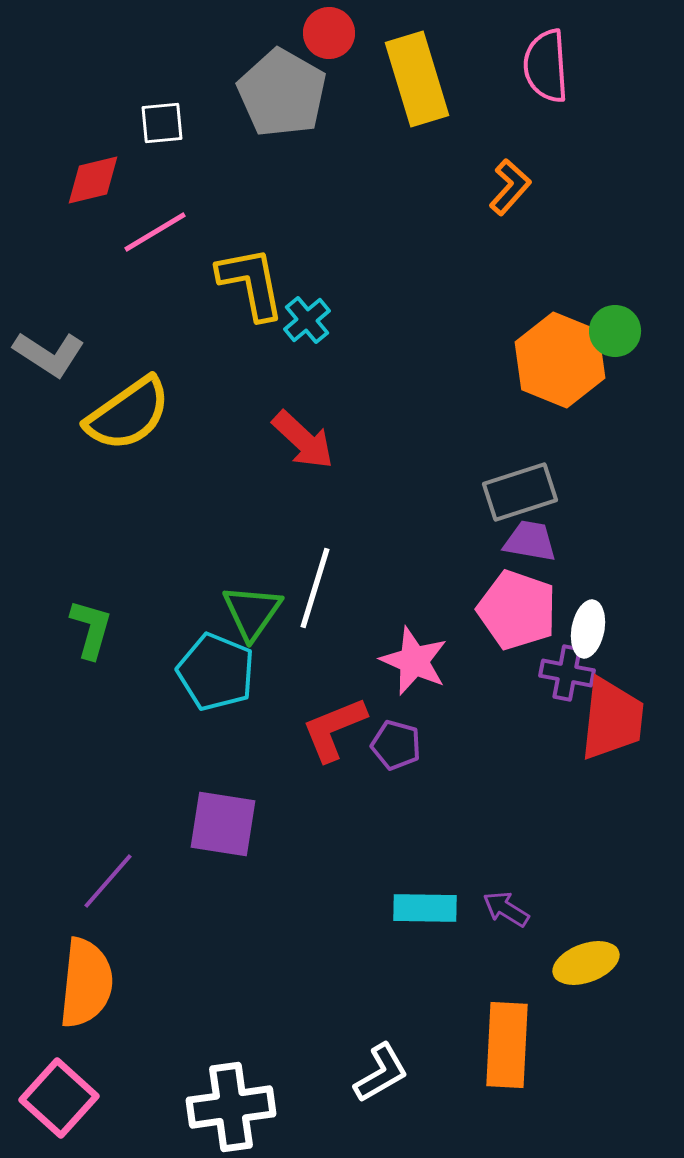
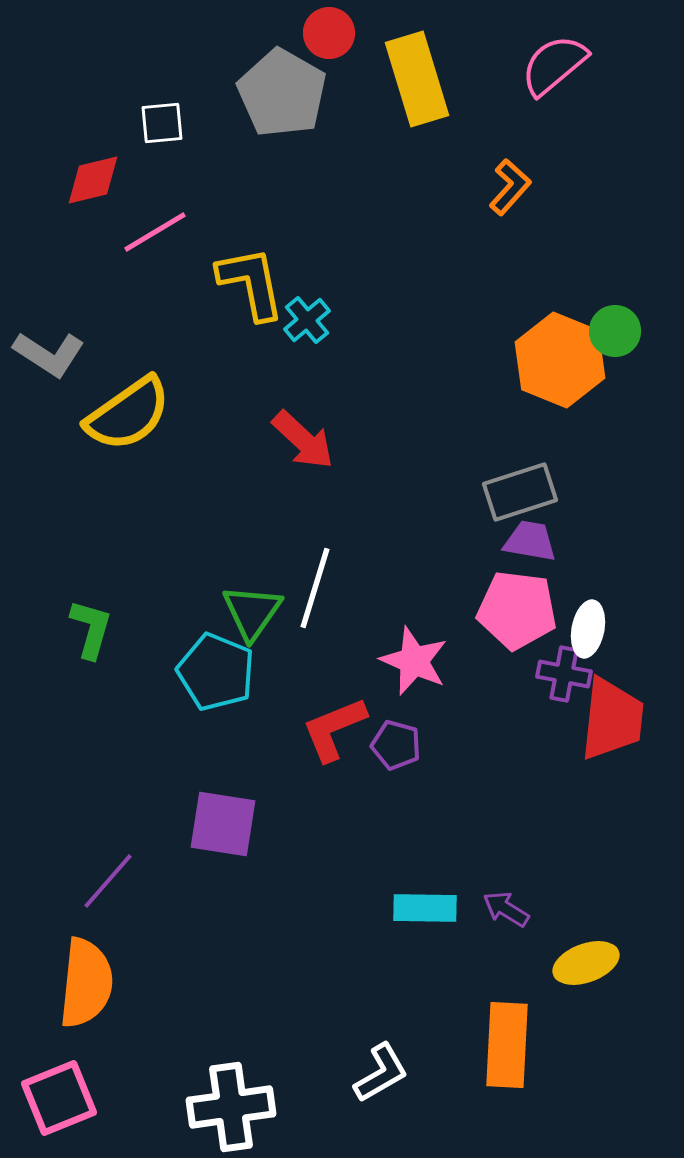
pink semicircle: moved 8 px right, 1 px up; rotated 54 degrees clockwise
pink pentagon: rotated 12 degrees counterclockwise
purple cross: moved 3 px left, 1 px down
pink square: rotated 26 degrees clockwise
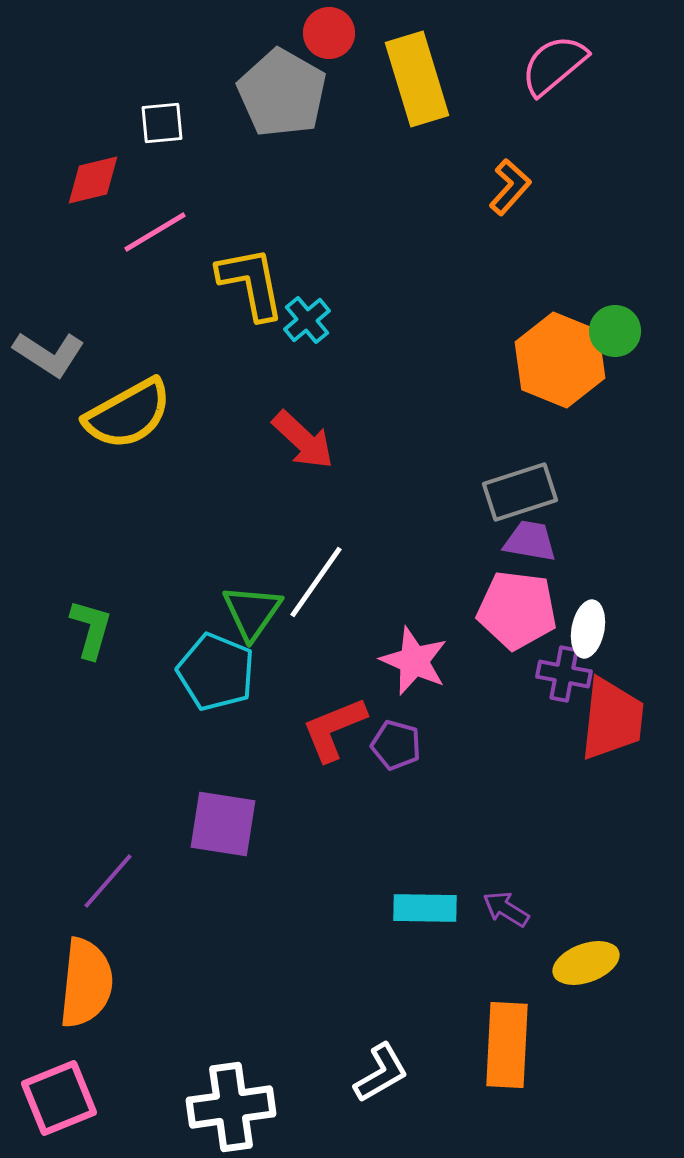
yellow semicircle: rotated 6 degrees clockwise
white line: moved 1 px right, 6 px up; rotated 18 degrees clockwise
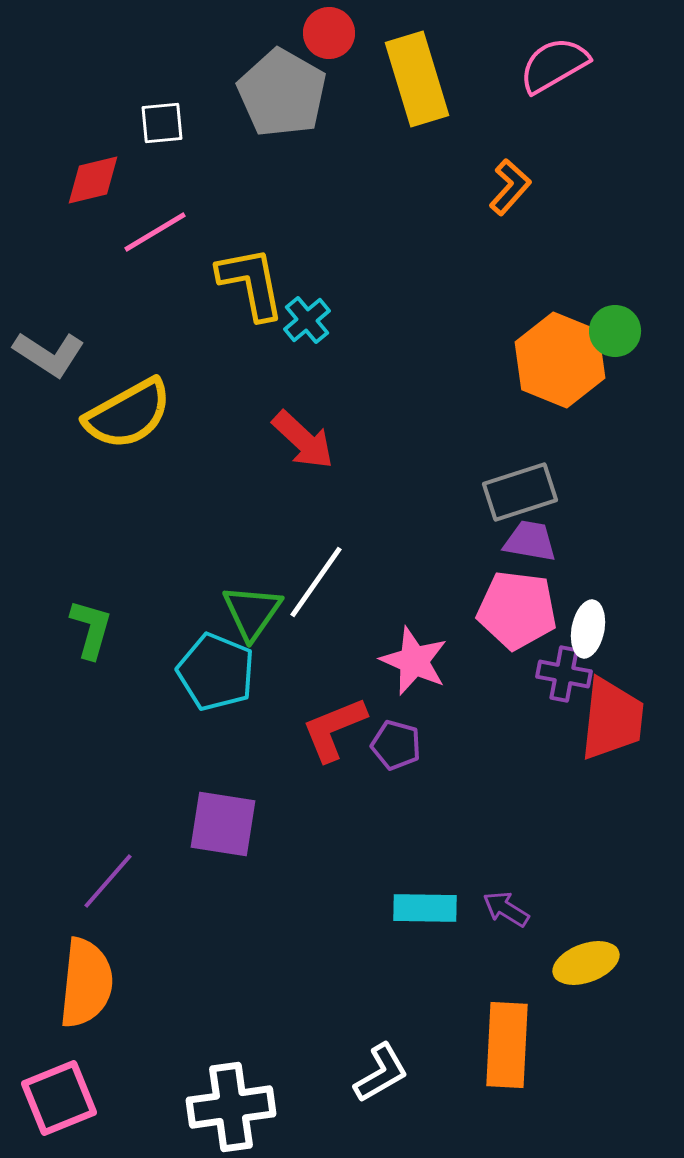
pink semicircle: rotated 10 degrees clockwise
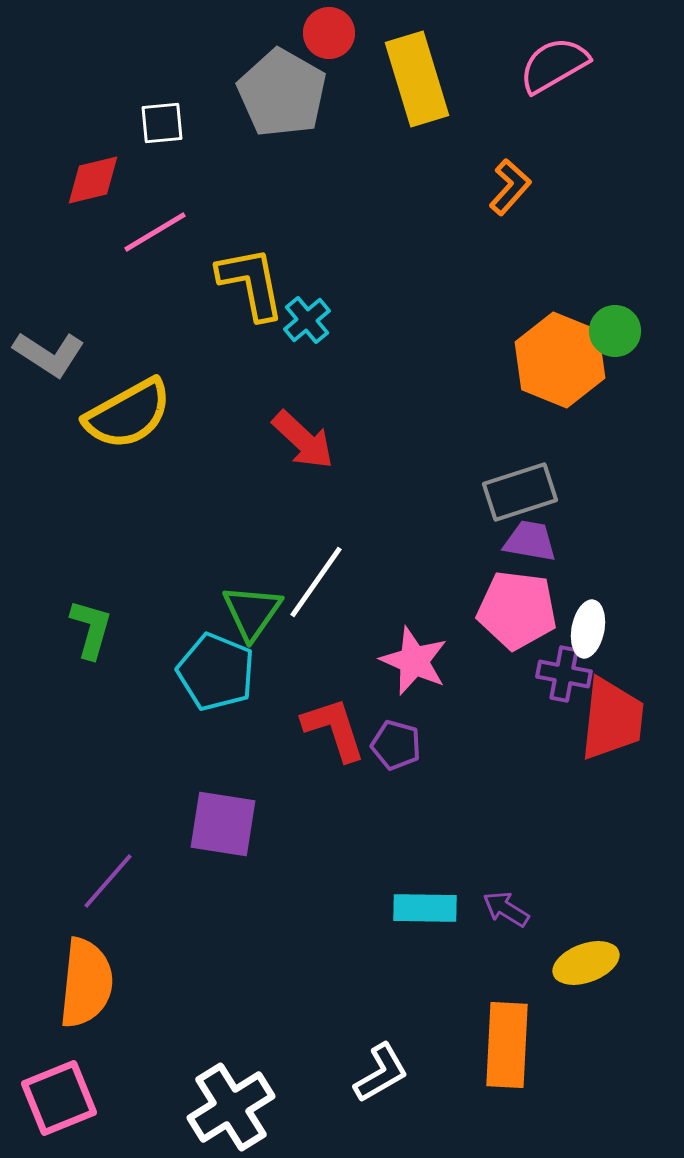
red L-shape: rotated 94 degrees clockwise
white cross: rotated 24 degrees counterclockwise
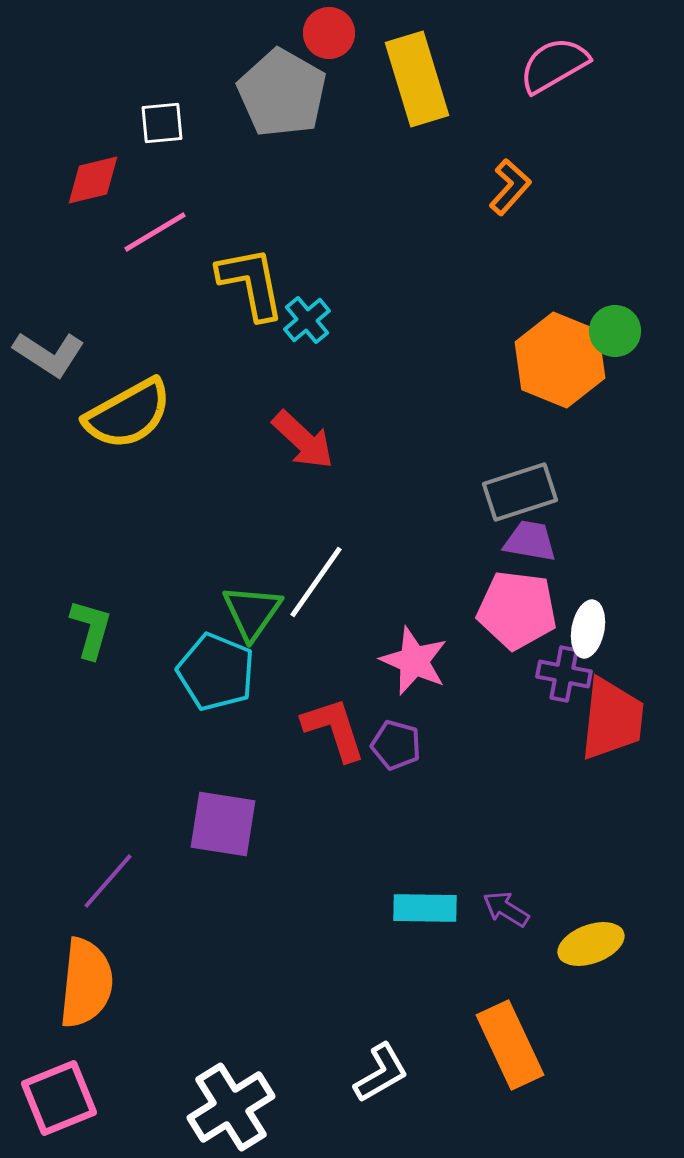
yellow ellipse: moved 5 px right, 19 px up
orange rectangle: moved 3 px right; rotated 28 degrees counterclockwise
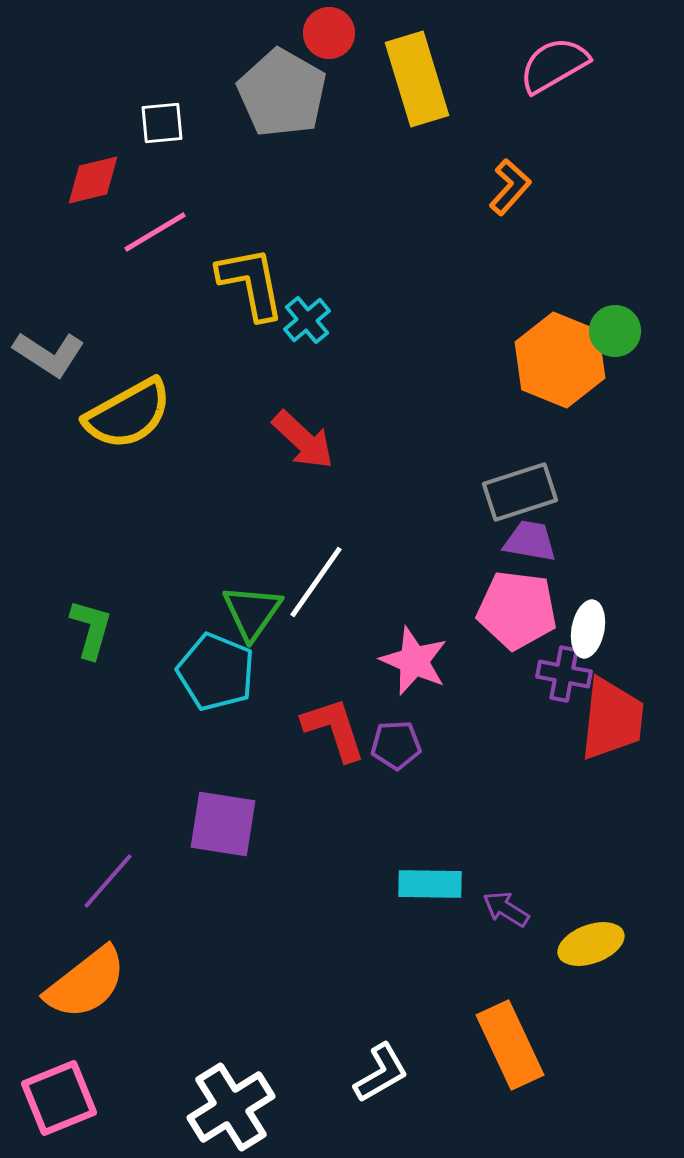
purple pentagon: rotated 18 degrees counterclockwise
cyan rectangle: moved 5 px right, 24 px up
orange semicircle: rotated 46 degrees clockwise
